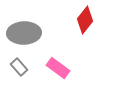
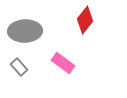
gray ellipse: moved 1 px right, 2 px up
pink rectangle: moved 5 px right, 5 px up
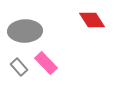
red diamond: moved 7 px right; rotated 72 degrees counterclockwise
pink rectangle: moved 17 px left; rotated 10 degrees clockwise
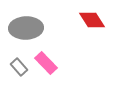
gray ellipse: moved 1 px right, 3 px up
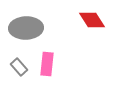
pink rectangle: moved 1 px right, 1 px down; rotated 50 degrees clockwise
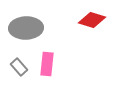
red diamond: rotated 40 degrees counterclockwise
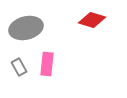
gray ellipse: rotated 12 degrees counterclockwise
gray rectangle: rotated 12 degrees clockwise
